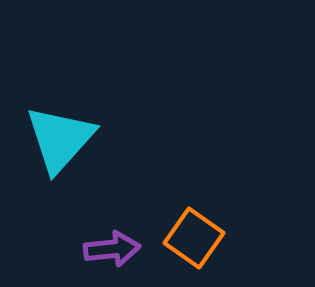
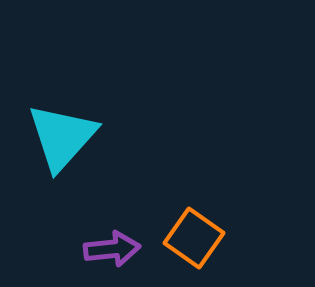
cyan triangle: moved 2 px right, 2 px up
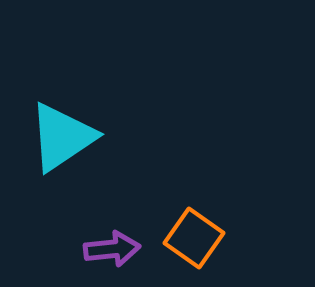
cyan triangle: rotated 14 degrees clockwise
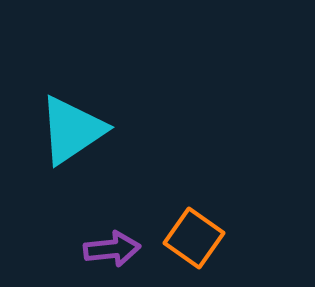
cyan triangle: moved 10 px right, 7 px up
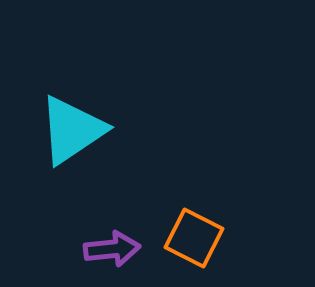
orange square: rotated 8 degrees counterclockwise
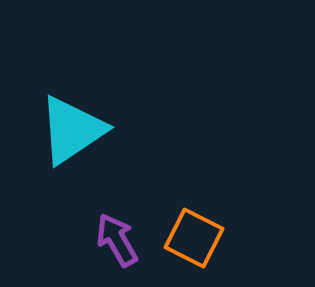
purple arrow: moved 5 px right, 9 px up; rotated 114 degrees counterclockwise
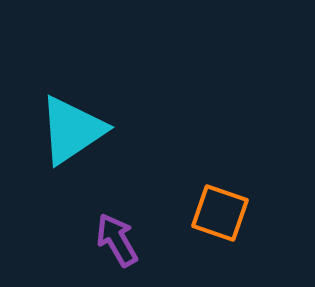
orange square: moved 26 px right, 25 px up; rotated 8 degrees counterclockwise
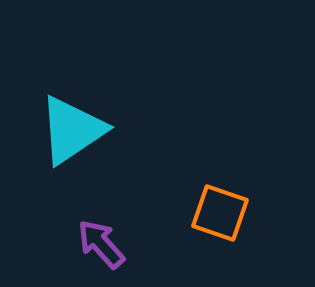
purple arrow: moved 16 px left, 4 px down; rotated 12 degrees counterclockwise
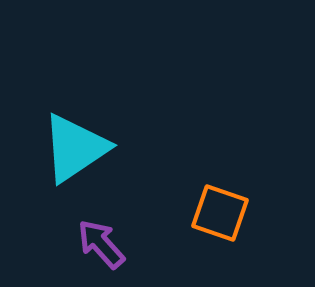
cyan triangle: moved 3 px right, 18 px down
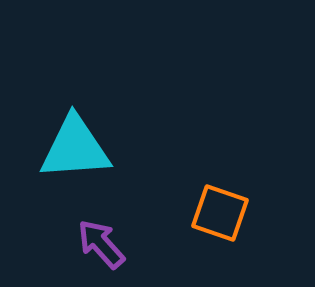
cyan triangle: rotated 30 degrees clockwise
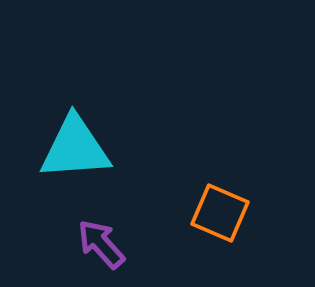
orange square: rotated 4 degrees clockwise
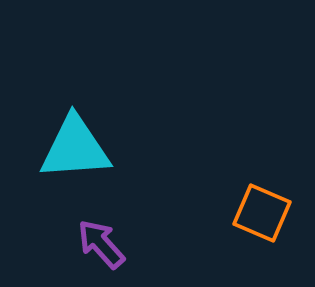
orange square: moved 42 px right
